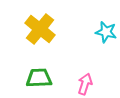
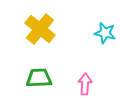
cyan star: moved 1 px left, 1 px down
pink arrow: rotated 15 degrees counterclockwise
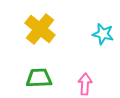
cyan star: moved 2 px left, 1 px down
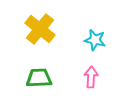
cyan star: moved 8 px left, 6 px down
pink arrow: moved 6 px right, 7 px up
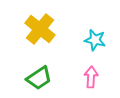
green trapezoid: rotated 148 degrees clockwise
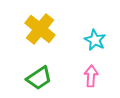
cyan star: rotated 15 degrees clockwise
pink arrow: moved 1 px up
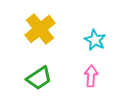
yellow cross: rotated 12 degrees clockwise
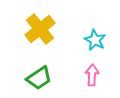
pink arrow: moved 1 px right, 1 px up
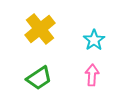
cyan star: moved 1 px left; rotated 10 degrees clockwise
